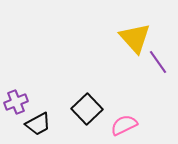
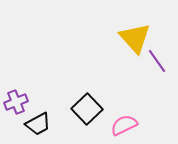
purple line: moved 1 px left, 1 px up
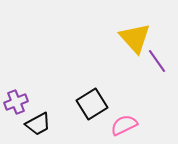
black square: moved 5 px right, 5 px up; rotated 12 degrees clockwise
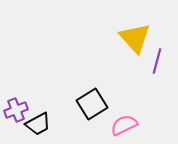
purple line: rotated 50 degrees clockwise
purple cross: moved 8 px down
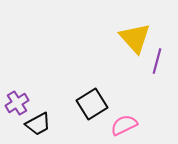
purple cross: moved 1 px right, 7 px up; rotated 10 degrees counterclockwise
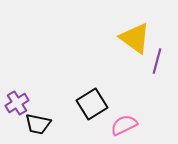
yellow triangle: rotated 12 degrees counterclockwise
black trapezoid: rotated 40 degrees clockwise
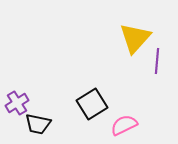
yellow triangle: rotated 36 degrees clockwise
purple line: rotated 10 degrees counterclockwise
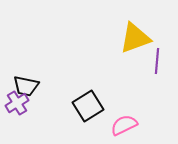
yellow triangle: rotated 28 degrees clockwise
black square: moved 4 px left, 2 px down
black trapezoid: moved 12 px left, 38 px up
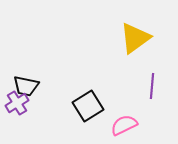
yellow triangle: rotated 16 degrees counterclockwise
purple line: moved 5 px left, 25 px down
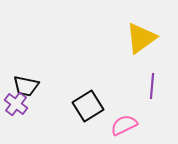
yellow triangle: moved 6 px right
purple cross: moved 1 px left, 1 px down; rotated 20 degrees counterclockwise
